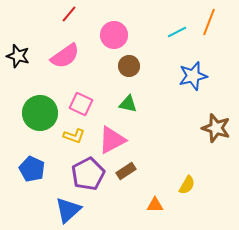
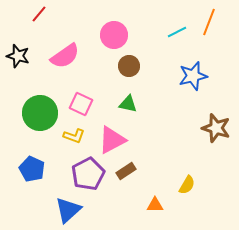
red line: moved 30 px left
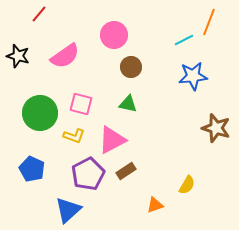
cyan line: moved 7 px right, 8 px down
brown circle: moved 2 px right, 1 px down
blue star: rotated 8 degrees clockwise
pink square: rotated 10 degrees counterclockwise
orange triangle: rotated 18 degrees counterclockwise
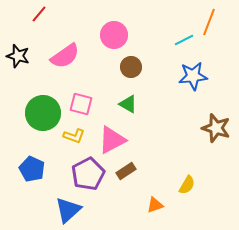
green triangle: rotated 18 degrees clockwise
green circle: moved 3 px right
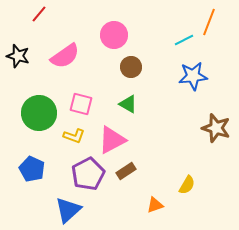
green circle: moved 4 px left
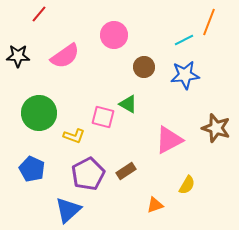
black star: rotated 15 degrees counterclockwise
brown circle: moved 13 px right
blue star: moved 8 px left, 1 px up
pink square: moved 22 px right, 13 px down
pink triangle: moved 57 px right
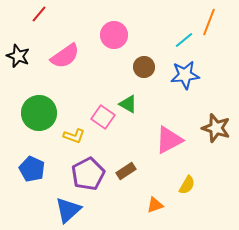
cyan line: rotated 12 degrees counterclockwise
black star: rotated 20 degrees clockwise
pink square: rotated 20 degrees clockwise
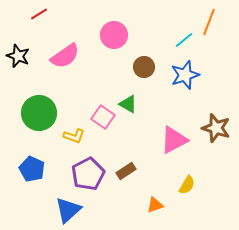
red line: rotated 18 degrees clockwise
blue star: rotated 12 degrees counterclockwise
pink triangle: moved 5 px right
